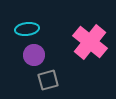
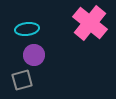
pink cross: moved 19 px up
gray square: moved 26 px left
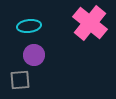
cyan ellipse: moved 2 px right, 3 px up
gray square: moved 2 px left; rotated 10 degrees clockwise
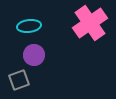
pink cross: rotated 16 degrees clockwise
gray square: moved 1 px left; rotated 15 degrees counterclockwise
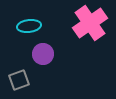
purple circle: moved 9 px right, 1 px up
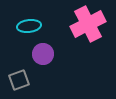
pink cross: moved 2 px left, 1 px down; rotated 8 degrees clockwise
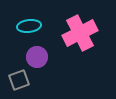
pink cross: moved 8 px left, 9 px down
purple circle: moved 6 px left, 3 px down
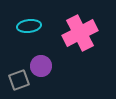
purple circle: moved 4 px right, 9 px down
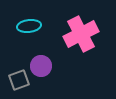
pink cross: moved 1 px right, 1 px down
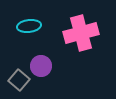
pink cross: moved 1 px up; rotated 12 degrees clockwise
gray square: rotated 30 degrees counterclockwise
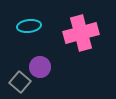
purple circle: moved 1 px left, 1 px down
gray square: moved 1 px right, 2 px down
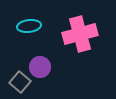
pink cross: moved 1 px left, 1 px down
